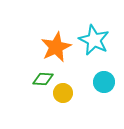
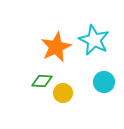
green diamond: moved 1 px left, 2 px down
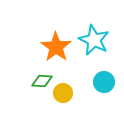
orange star: rotated 12 degrees counterclockwise
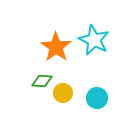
cyan circle: moved 7 px left, 16 px down
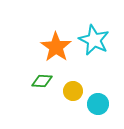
yellow circle: moved 10 px right, 2 px up
cyan circle: moved 1 px right, 6 px down
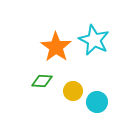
cyan circle: moved 1 px left, 2 px up
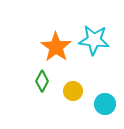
cyan star: rotated 20 degrees counterclockwise
green diamond: rotated 65 degrees counterclockwise
cyan circle: moved 8 px right, 2 px down
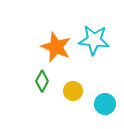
orange star: rotated 12 degrees counterclockwise
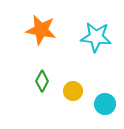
cyan star: moved 2 px right, 3 px up
orange star: moved 15 px left, 17 px up; rotated 12 degrees counterclockwise
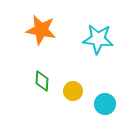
cyan star: moved 2 px right, 2 px down
green diamond: rotated 25 degrees counterclockwise
